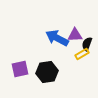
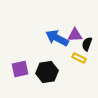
yellow rectangle: moved 3 px left, 4 px down; rotated 56 degrees clockwise
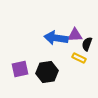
blue arrow: moved 1 px left; rotated 20 degrees counterclockwise
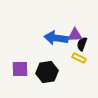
black semicircle: moved 5 px left
purple square: rotated 12 degrees clockwise
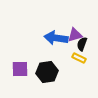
purple triangle: rotated 14 degrees counterclockwise
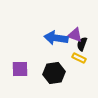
purple triangle: rotated 35 degrees clockwise
black hexagon: moved 7 px right, 1 px down
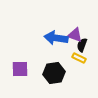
black semicircle: moved 1 px down
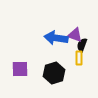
yellow rectangle: rotated 64 degrees clockwise
black hexagon: rotated 10 degrees counterclockwise
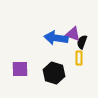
purple triangle: moved 2 px left, 1 px up
black semicircle: moved 3 px up
black hexagon: rotated 25 degrees counterclockwise
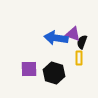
purple square: moved 9 px right
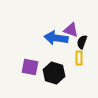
purple triangle: moved 2 px left, 4 px up
purple square: moved 1 px right, 2 px up; rotated 12 degrees clockwise
